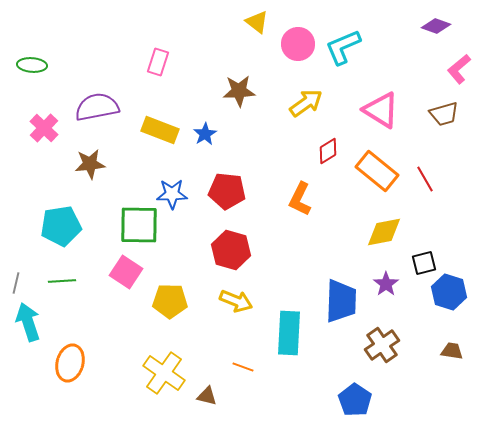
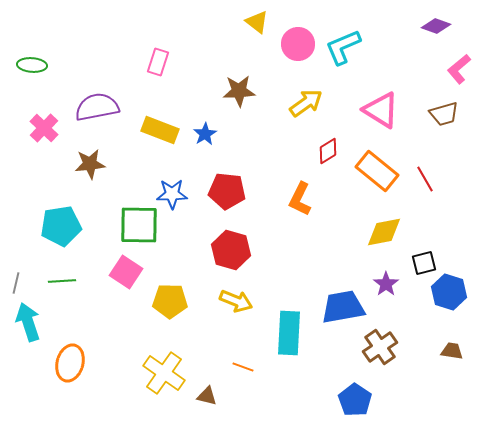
blue trapezoid at (341, 301): moved 2 px right, 6 px down; rotated 102 degrees counterclockwise
brown cross at (382, 345): moved 2 px left, 2 px down
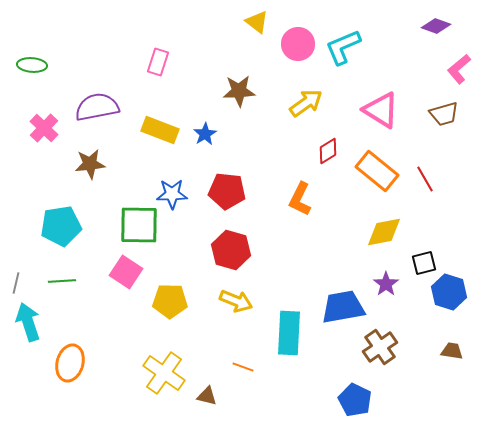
blue pentagon at (355, 400): rotated 8 degrees counterclockwise
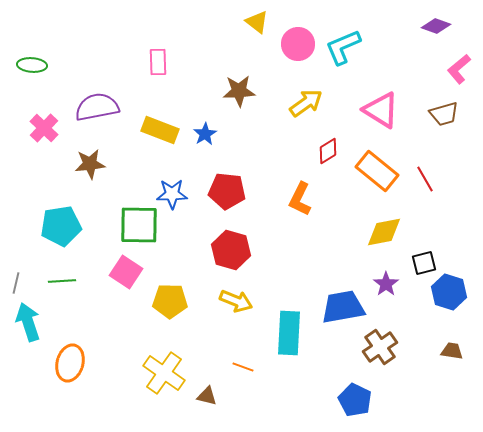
pink rectangle at (158, 62): rotated 20 degrees counterclockwise
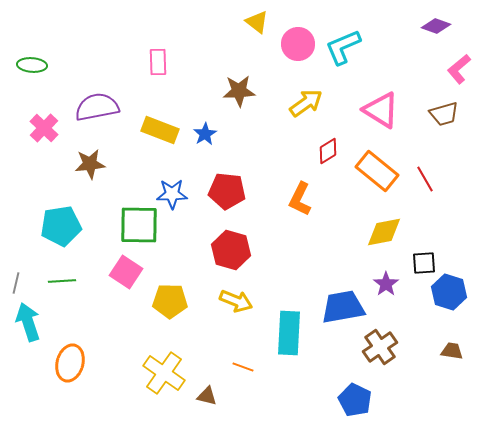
black square at (424, 263): rotated 10 degrees clockwise
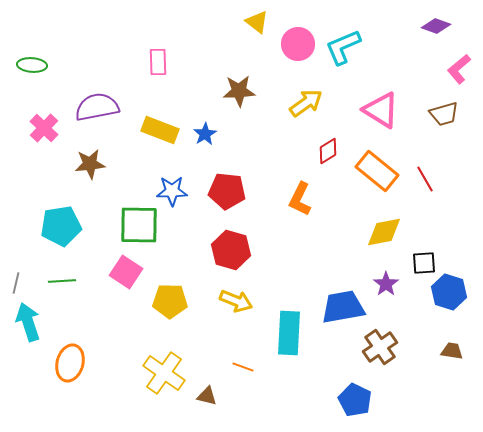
blue star at (172, 194): moved 3 px up
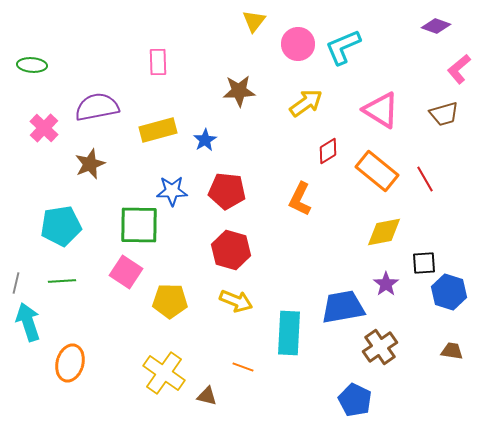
yellow triangle at (257, 22): moved 3 px left, 1 px up; rotated 30 degrees clockwise
yellow rectangle at (160, 130): moved 2 px left; rotated 36 degrees counterclockwise
blue star at (205, 134): moved 6 px down
brown star at (90, 164): rotated 16 degrees counterclockwise
